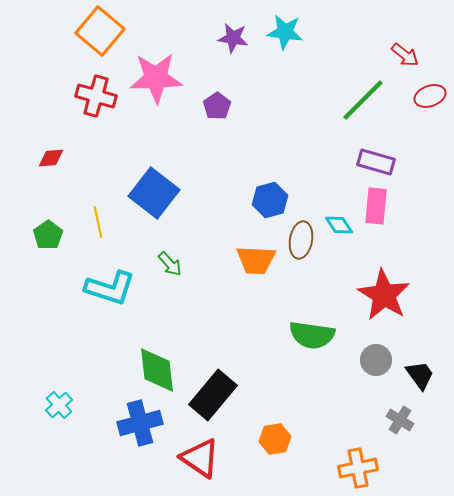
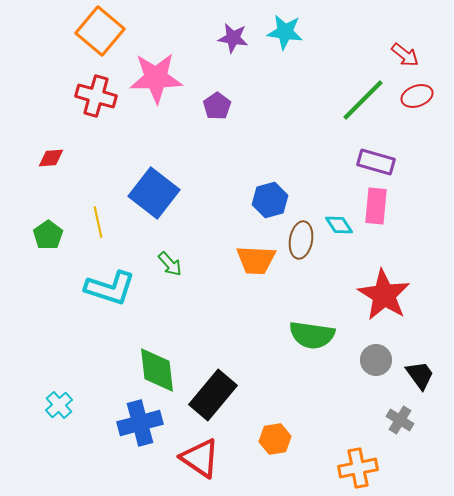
red ellipse: moved 13 px left
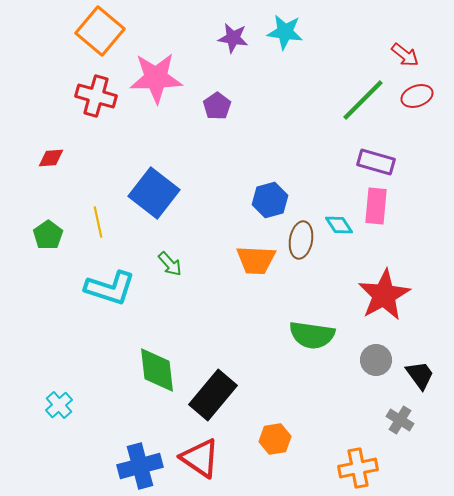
red star: rotated 12 degrees clockwise
blue cross: moved 43 px down
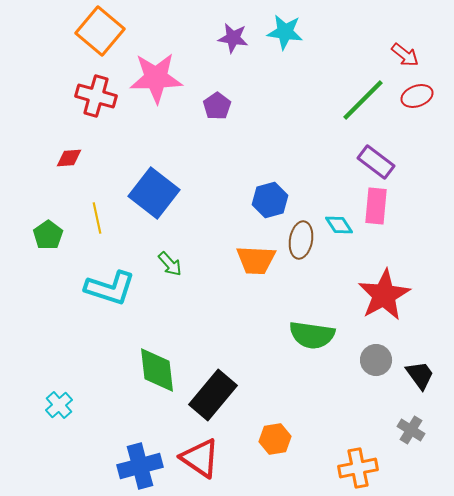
red diamond: moved 18 px right
purple rectangle: rotated 21 degrees clockwise
yellow line: moved 1 px left, 4 px up
gray cross: moved 11 px right, 10 px down
